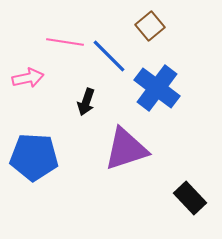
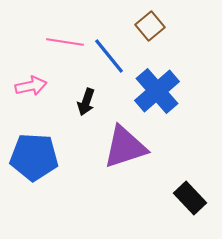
blue line: rotated 6 degrees clockwise
pink arrow: moved 3 px right, 8 px down
blue cross: moved 3 px down; rotated 12 degrees clockwise
purple triangle: moved 1 px left, 2 px up
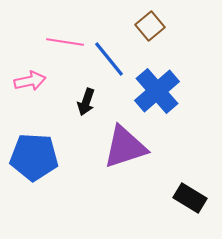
blue line: moved 3 px down
pink arrow: moved 1 px left, 5 px up
black rectangle: rotated 16 degrees counterclockwise
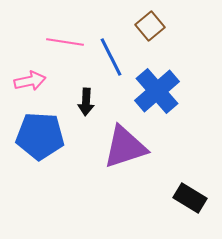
blue line: moved 2 px right, 2 px up; rotated 12 degrees clockwise
black arrow: rotated 16 degrees counterclockwise
blue pentagon: moved 6 px right, 21 px up
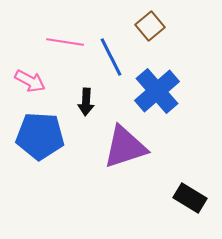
pink arrow: rotated 40 degrees clockwise
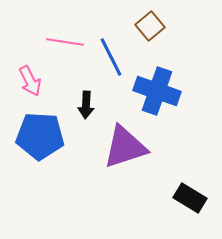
pink arrow: rotated 36 degrees clockwise
blue cross: rotated 30 degrees counterclockwise
black arrow: moved 3 px down
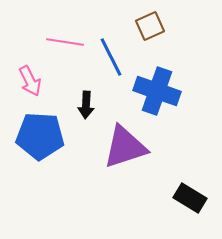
brown square: rotated 16 degrees clockwise
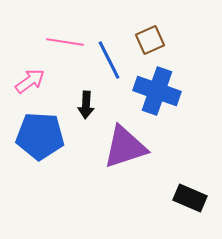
brown square: moved 14 px down
blue line: moved 2 px left, 3 px down
pink arrow: rotated 100 degrees counterclockwise
black rectangle: rotated 8 degrees counterclockwise
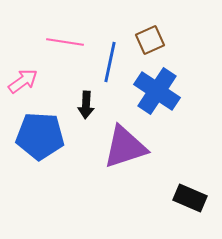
blue line: moved 1 px right, 2 px down; rotated 39 degrees clockwise
pink arrow: moved 7 px left
blue cross: rotated 15 degrees clockwise
